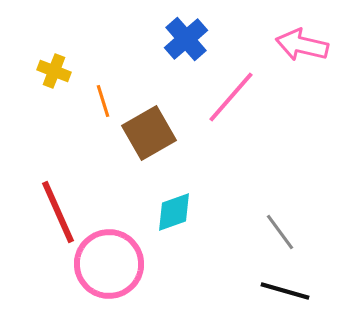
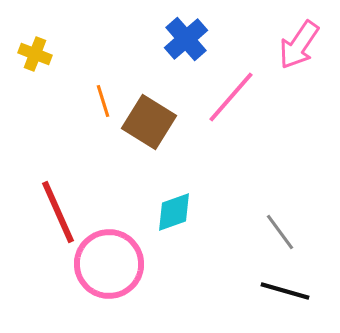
pink arrow: moved 3 px left; rotated 69 degrees counterclockwise
yellow cross: moved 19 px left, 17 px up
brown square: moved 11 px up; rotated 28 degrees counterclockwise
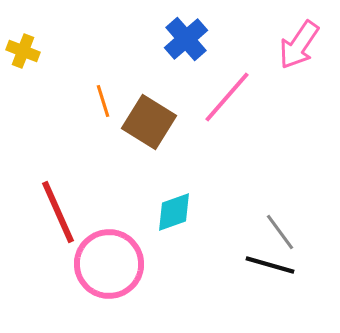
yellow cross: moved 12 px left, 3 px up
pink line: moved 4 px left
black line: moved 15 px left, 26 px up
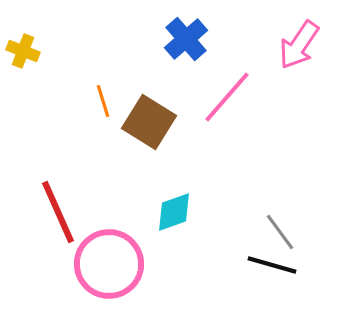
black line: moved 2 px right
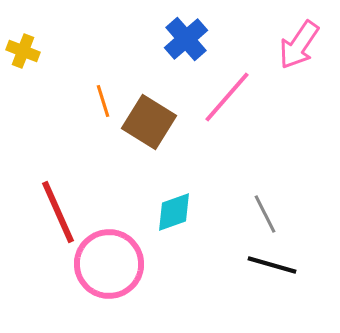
gray line: moved 15 px left, 18 px up; rotated 9 degrees clockwise
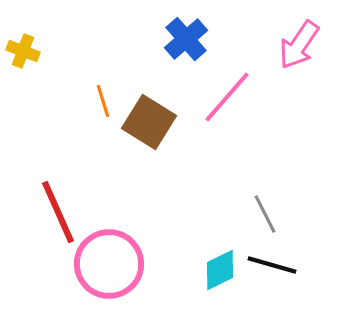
cyan diamond: moved 46 px right, 58 px down; rotated 6 degrees counterclockwise
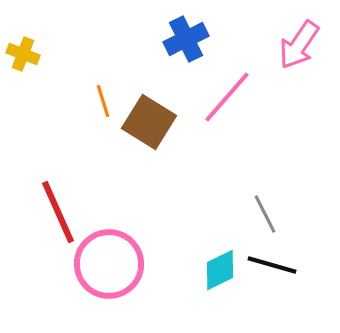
blue cross: rotated 15 degrees clockwise
yellow cross: moved 3 px down
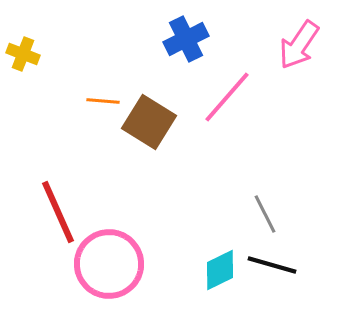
orange line: rotated 68 degrees counterclockwise
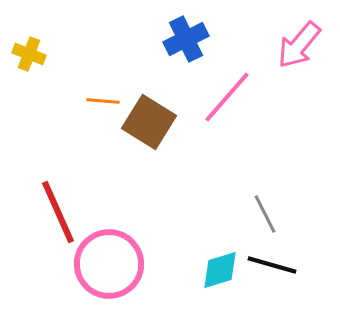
pink arrow: rotated 6 degrees clockwise
yellow cross: moved 6 px right
cyan diamond: rotated 9 degrees clockwise
